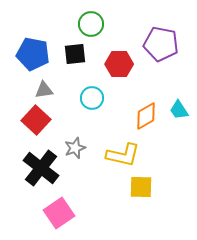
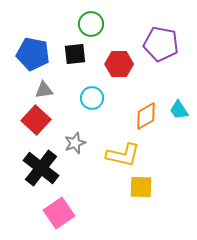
gray star: moved 5 px up
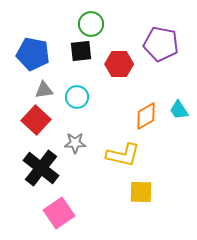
black square: moved 6 px right, 3 px up
cyan circle: moved 15 px left, 1 px up
gray star: rotated 20 degrees clockwise
yellow square: moved 5 px down
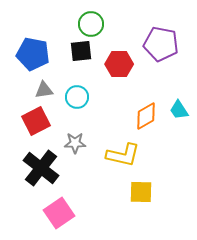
red square: moved 1 px down; rotated 20 degrees clockwise
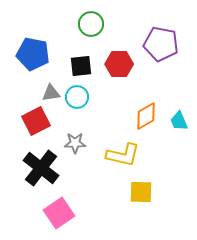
black square: moved 15 px down
gray triangle: moved 7 px right, 3 px down
cyan trapezoid: moved 11 px down; rotated 10 degrees clockwise
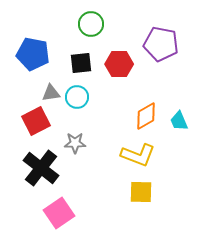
black square: moved 3 px up
yellow L-shape: moved 15 px right; rotated 8 degrees clockwise
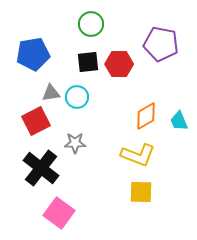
blue pentagon: rotated 20 degrees counterclockwise
black square: moved 7 px right, 1 px up
pink square: rotated 20 degrees counterclockwise
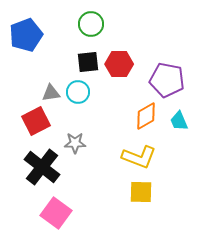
purple pentagon: moved 6 px right, 36 px down
blue pentagon: moved 7 px left, 19 px up; rotated 12 degrees counterclockwise
cyan circle: moved 1 px right, 5 px up
yellow L-shape: moved 1 px right, 2 px down
black cross: moved 1 px right, 1 px up
pink square: moved 3 px left
